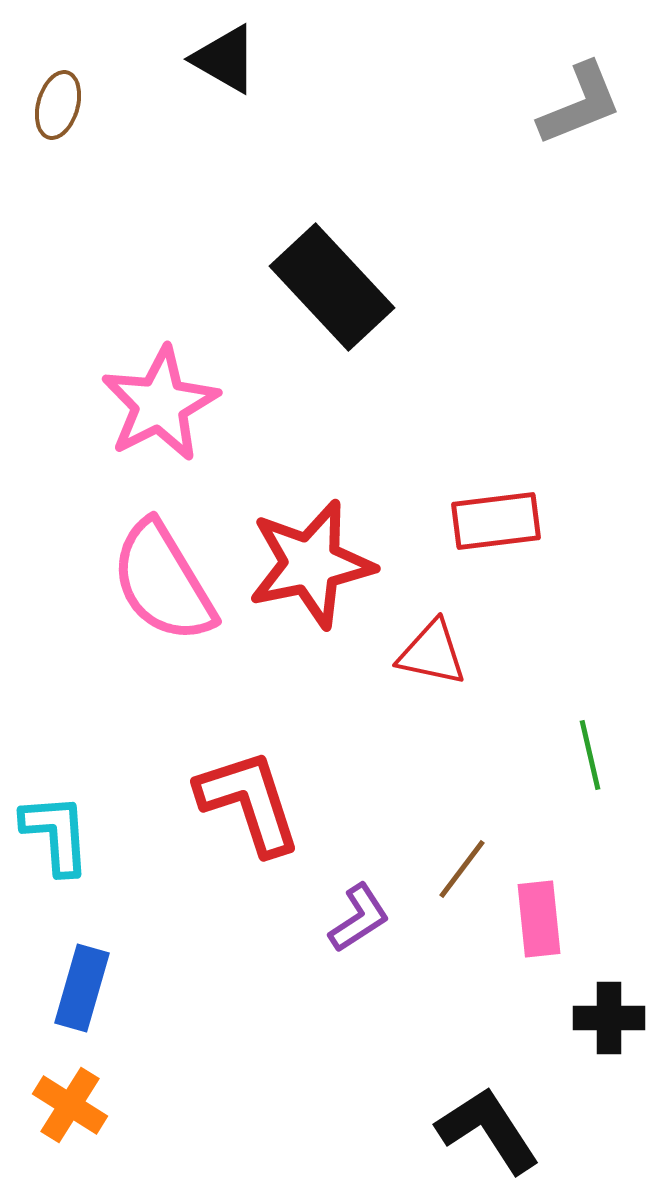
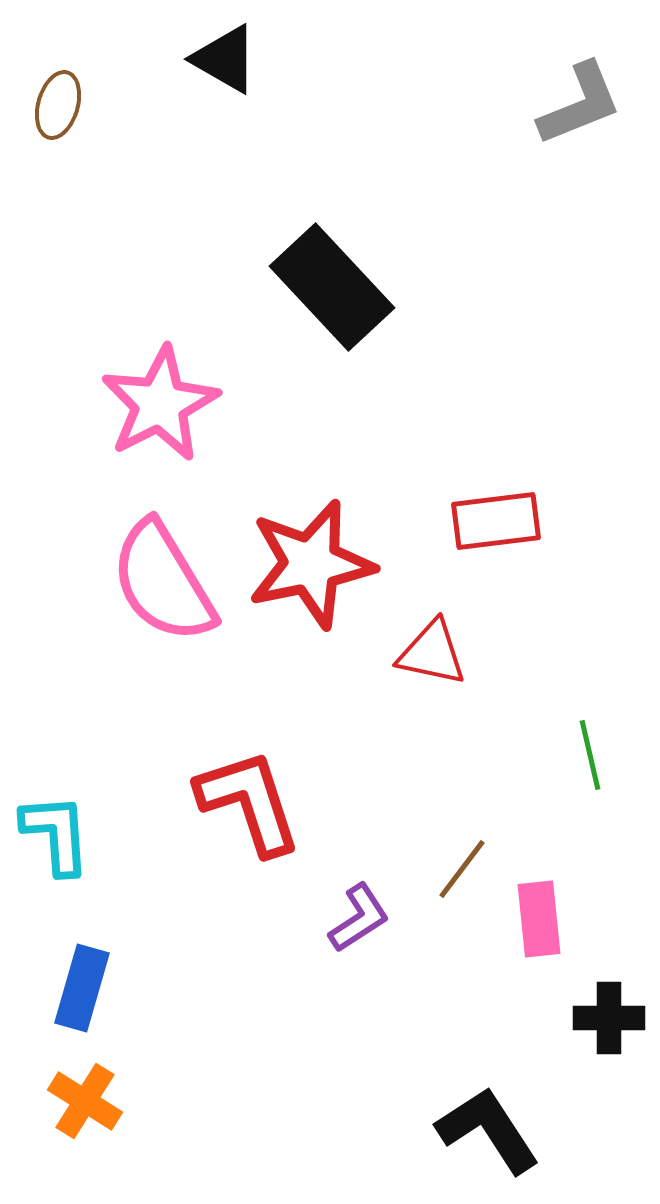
orange cross: moved 15 px right, 4 px up
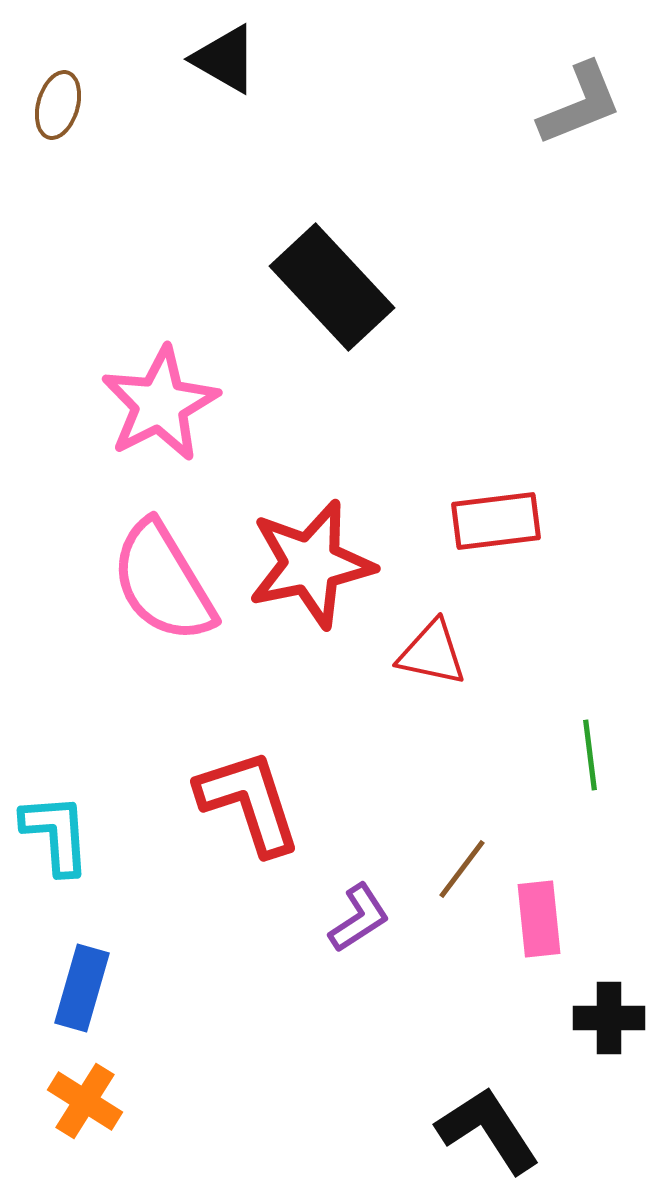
green line: rotated 6 degrees clockwise
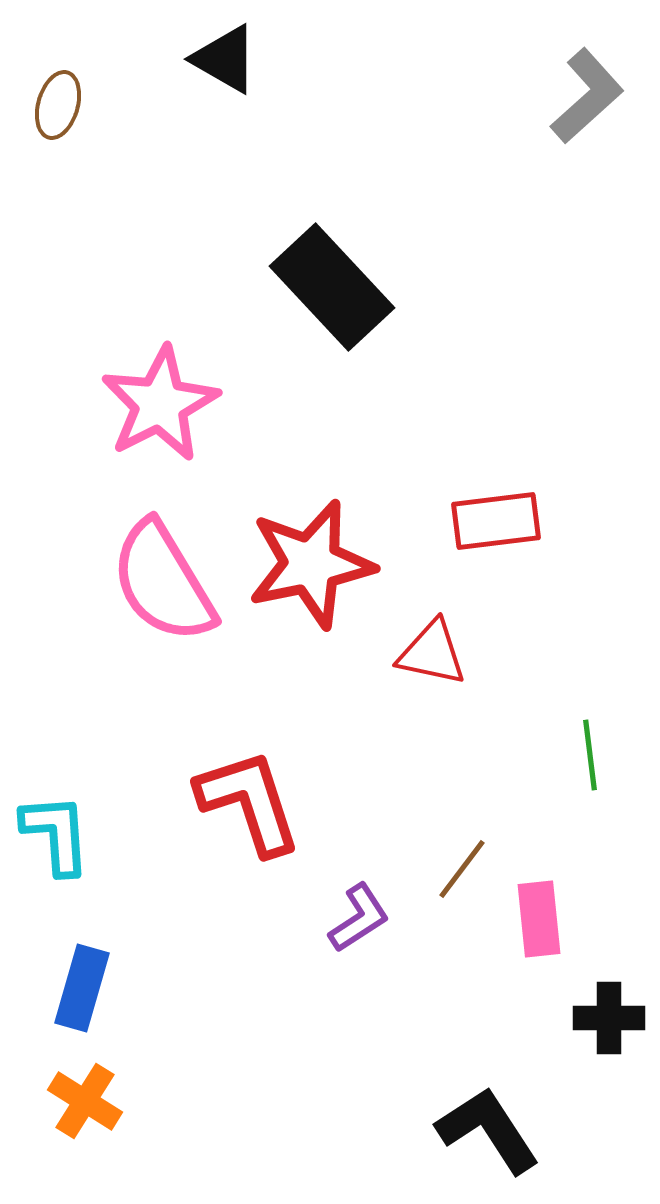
gray L-shape: moved 7 px right, 8 px up; rotated 20 degrees counterclockwise
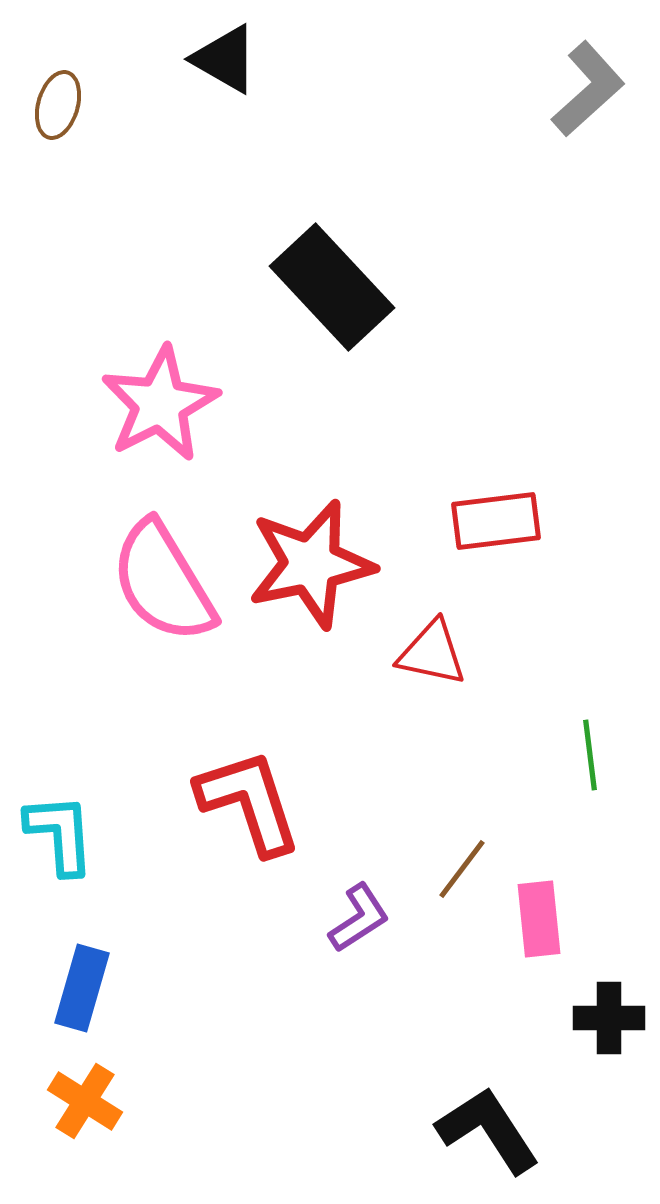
gray L-shape: moved 1 px right, 7 px up
cyan L-shape: moved 4 px right
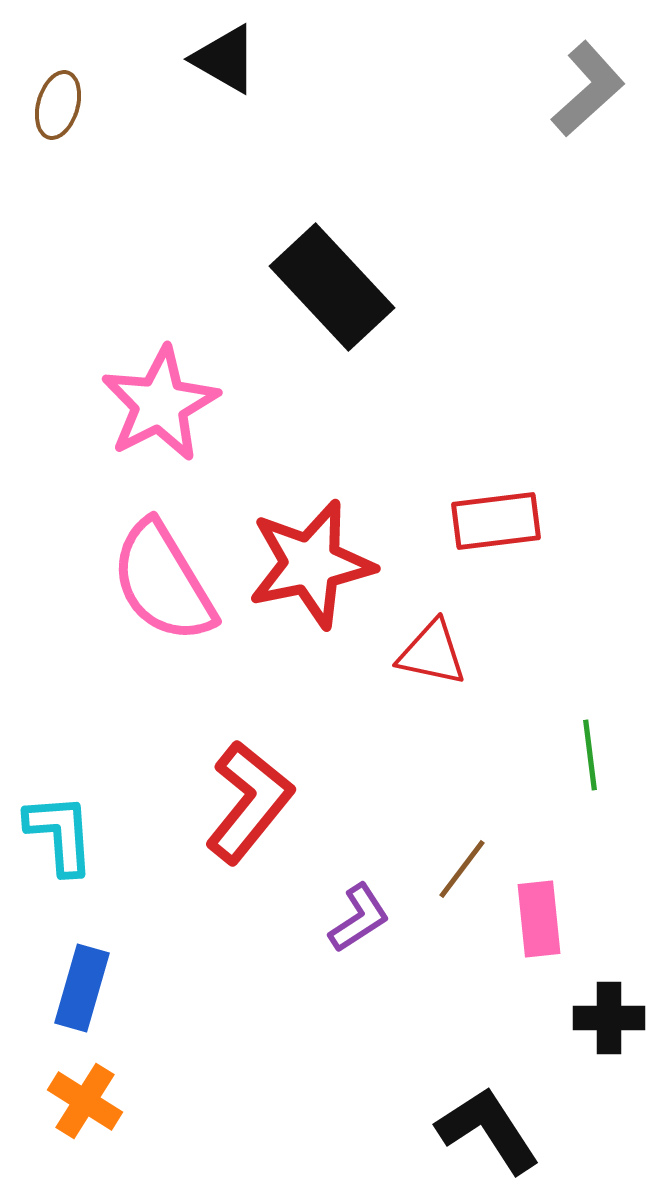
red L-shape: rotated 57 degrees clockwise
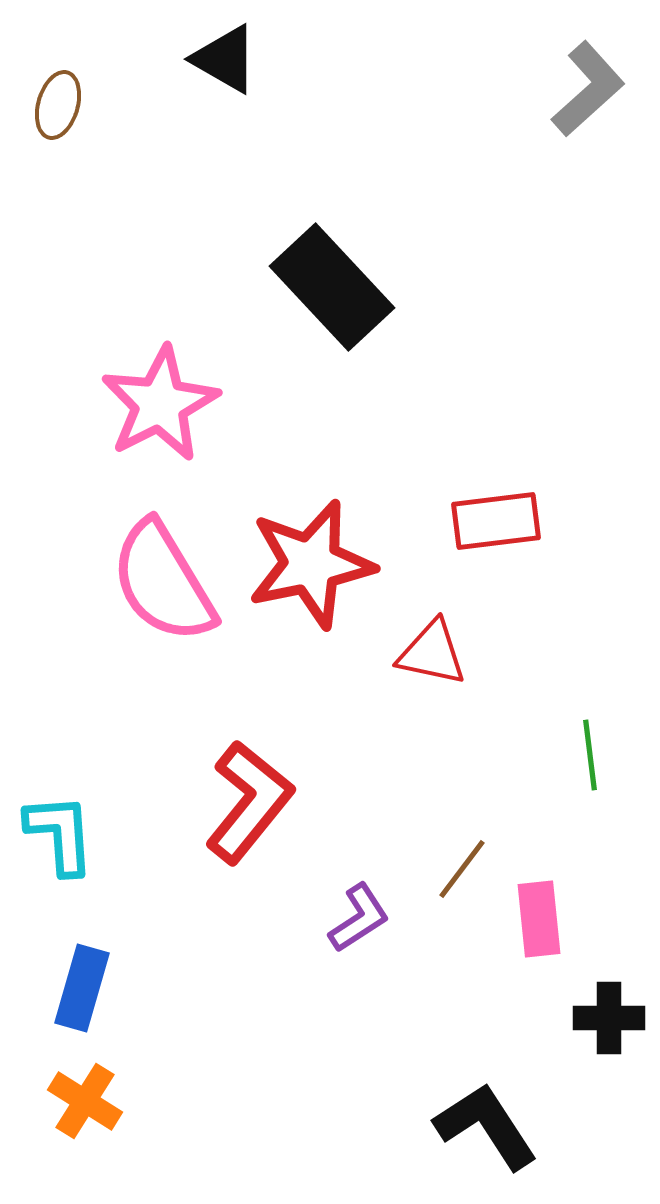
black L-shape: moved 2 px left, 4 px up
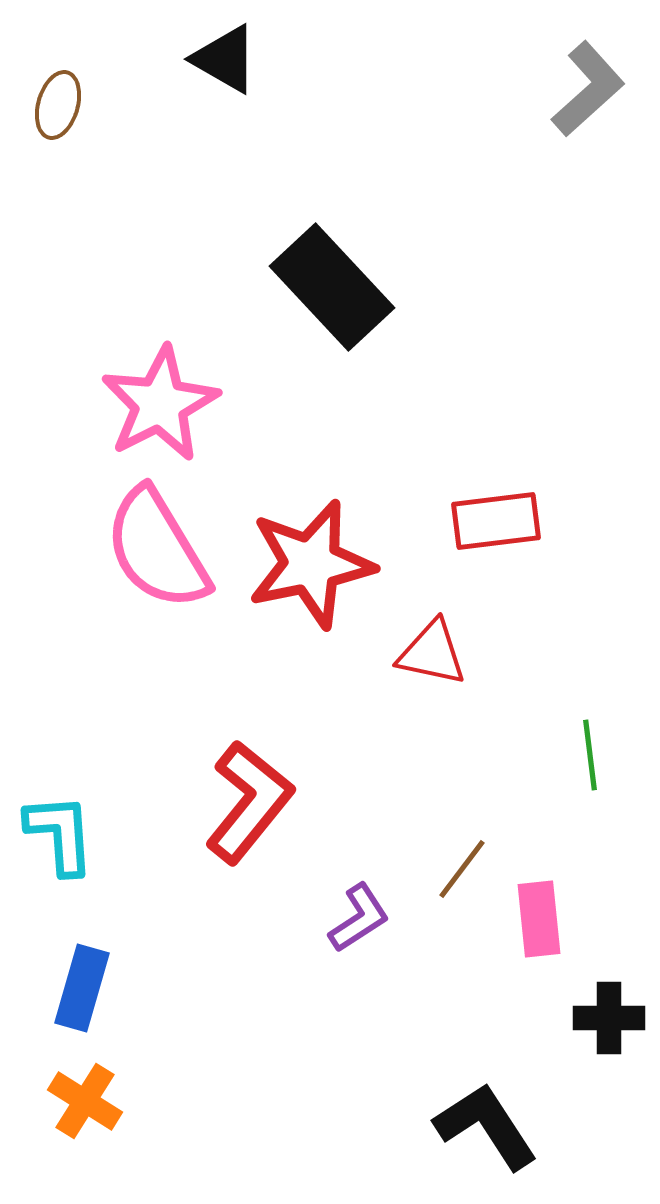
pink semicircle: moved 6 px left, 33 px up
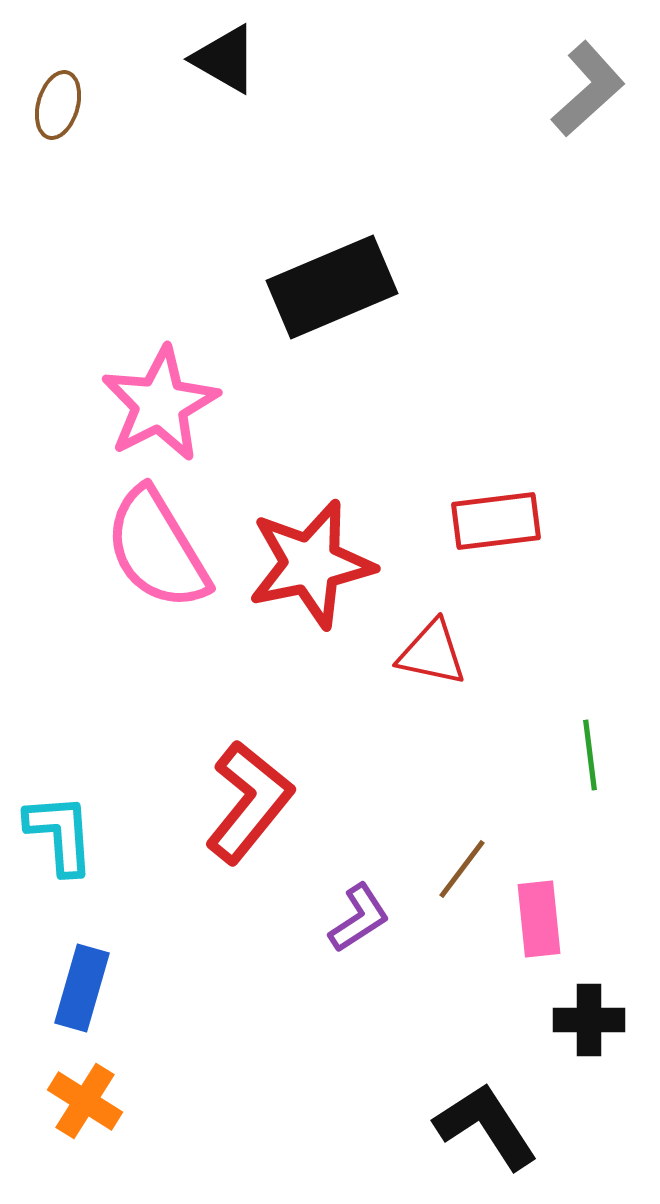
black rectangle: rotated 70 degrees counterclockwise
black cross: moved 20 px left, 2 px down
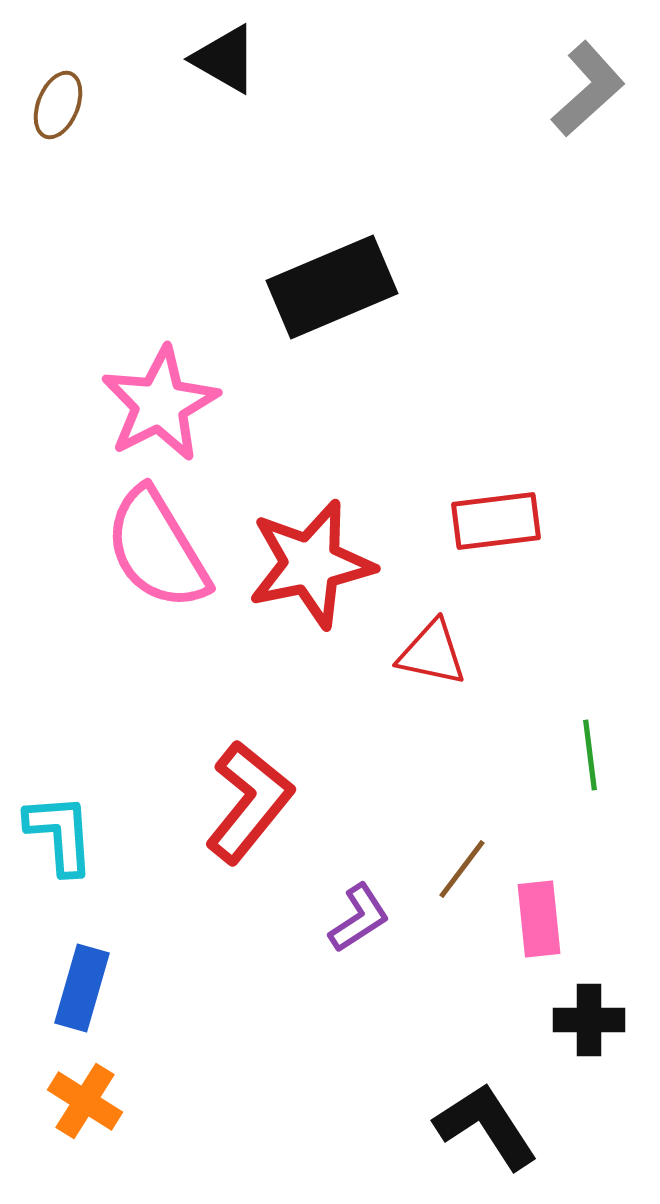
brown ellipse: rotated 6 degrees clockwise
